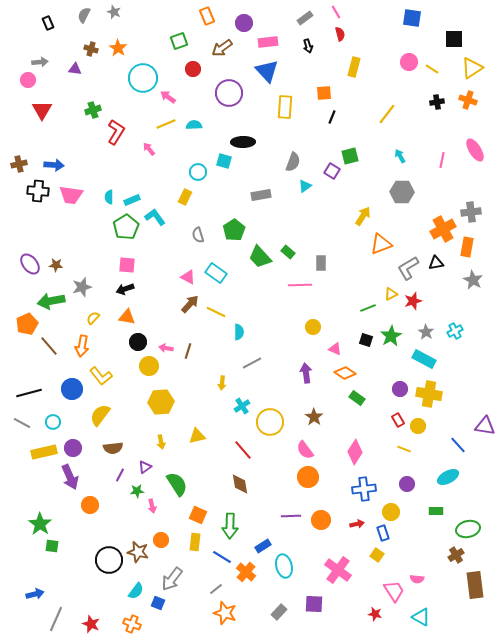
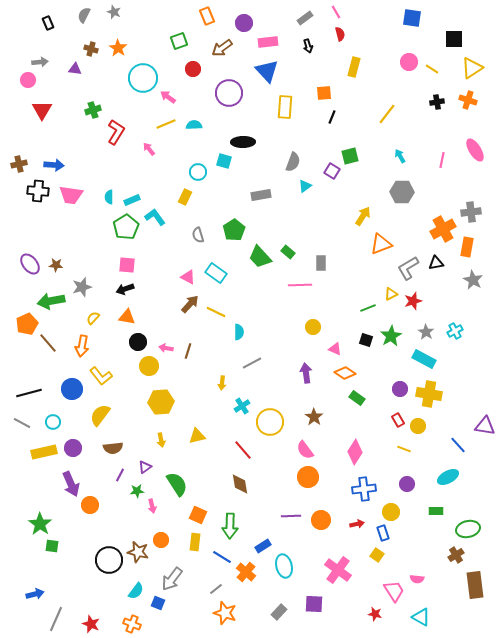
brown line at (49, 346): moved 1 px left, 3 px up
yellow arrow at (161, 442): moved 2 px up
purple arrow at (70, 477): moved 1 px right, 7 px down
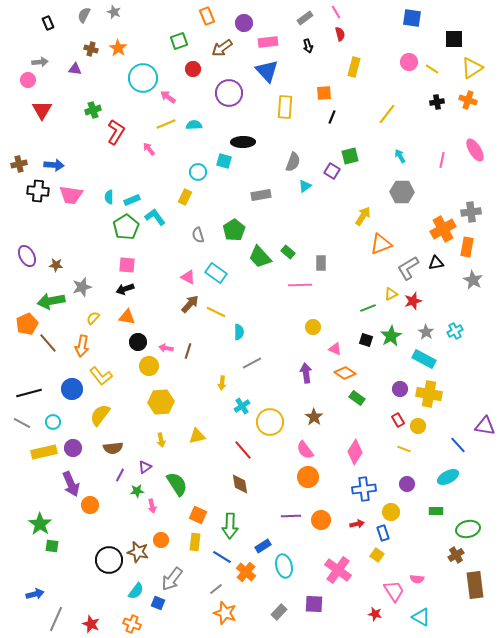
purple ellipse at (30, 264): moved 3 px left, 8 px up; rotated 10 degrees clockwise
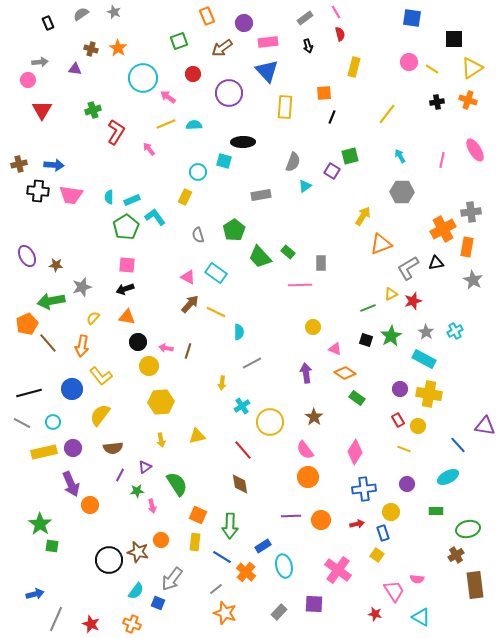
gray semicircle at (84, 15): moved 3 px left, 1 px up; rotated 28 degrees clockwise
red circle at (193, 69): moved 5 px down
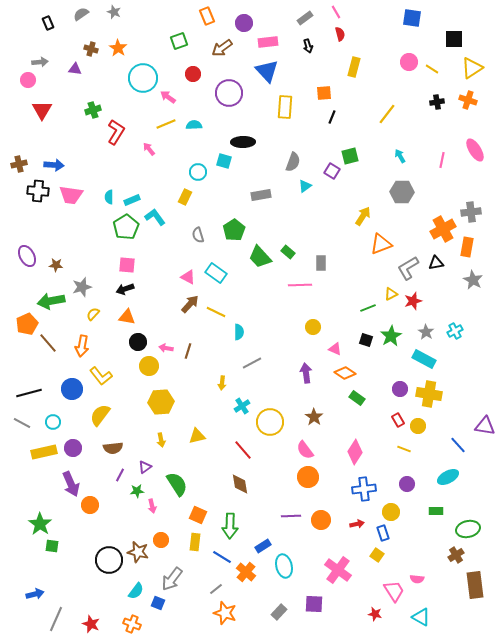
yellow semicircle at (93, 318): moved 4 px up
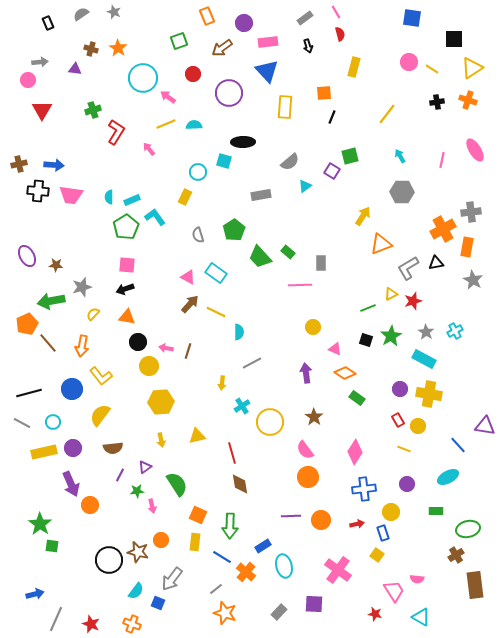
gray semicircle at (293, 162): moved 3 px left; rotated 30 degrees clockwise
red line at (243, 450): moved 11 px left, 3 px down; rotated 25 degrees clockwise
